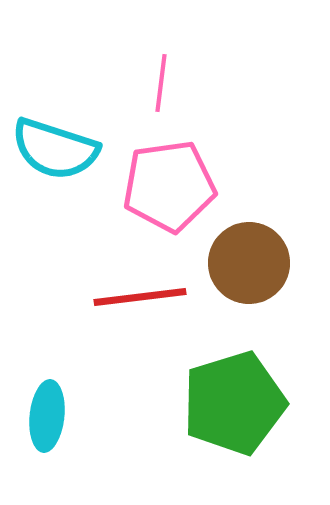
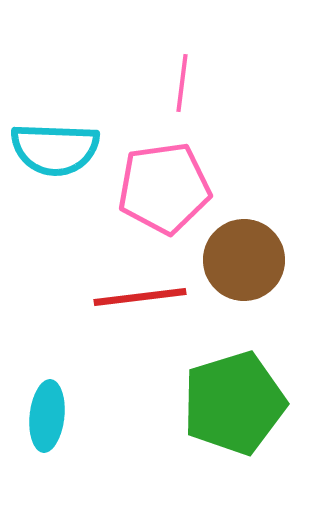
pink line: moved 21 px right
cyan semicircle: rotated 16 degrees counterclockwise
pink pentagon: moved 5 px left, 2 px down
brown circle: moved 5 px left, 3 px up
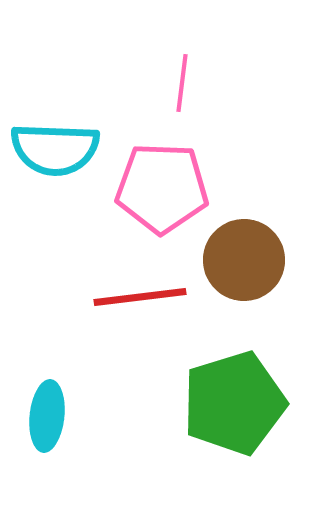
pink pentagon: moved 2 px left; rotated 10 degrees clockwise
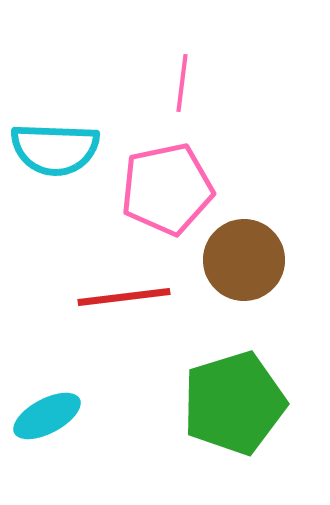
pink pentagon: moved 5 px right, 1 px down; rotated 14 degrees counterclockwise
red line: moved 16 px left
cyan ellipse: rotated 56 degrees clockwise
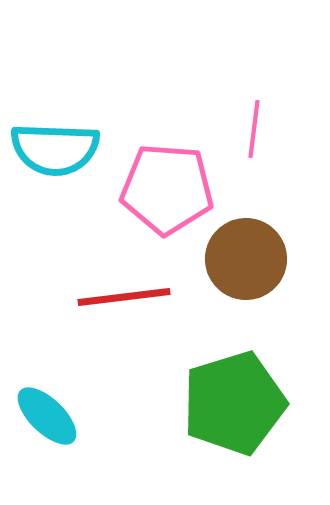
pink line: moved 72 px right, 46 px down
pink pentagon: rotated 16 degrees clockwise
brown circle: moved 2 px right, 1 px up
cyan ellipse: rotated 72 degrees clockwise
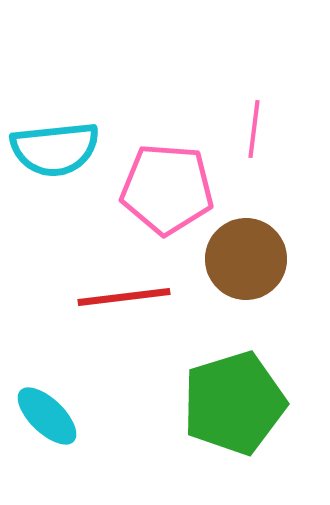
cyan semicircle: rotated 8 degrees counterclockwise
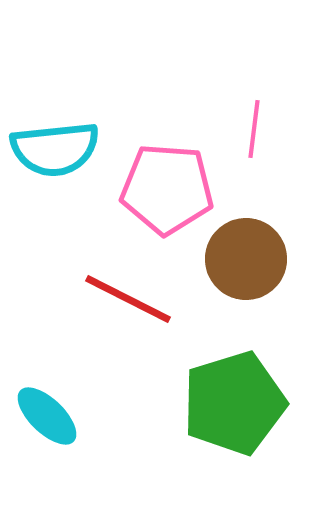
red line: moved 4 px right, 2 px down; rotated 34 degrees clockwise
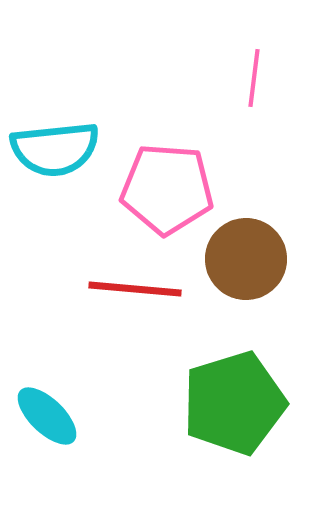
pink line: moved 51 px up
red line: moved 7 px right, 10 px up; rotated 22 degrees counterclockwise
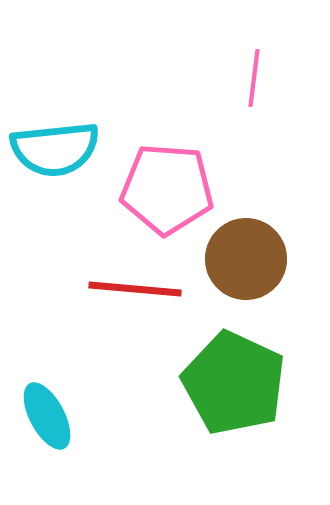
green pentagon: moved 20 px up; rotated 30 degrees counterclockwise
cyan ellipse: rotated 18 degrees clockwise
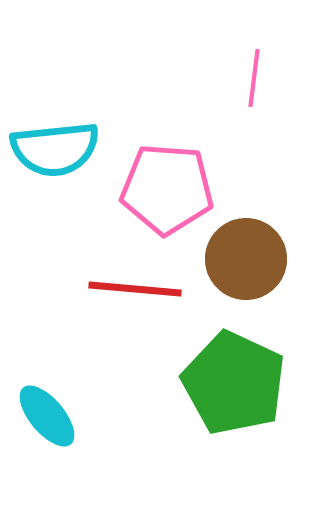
cyan ellipse: rotated 12 degrees counterclockwise
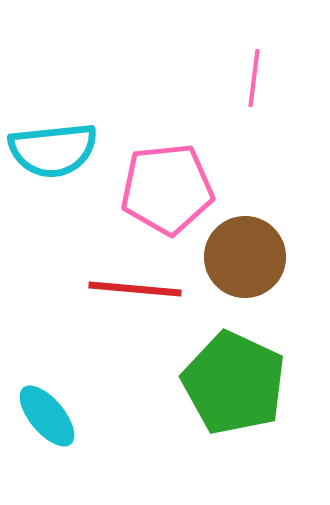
cyan semicircle: moved 2 px left, 1 px down
pink pentagon: rotated 10 degrees counterclockwise
brown circle: moved 1 px left, 2 px up
